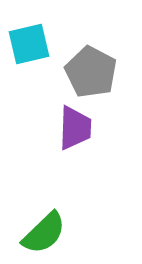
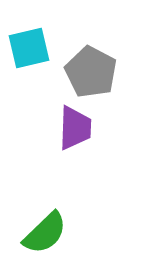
cyan square: moved 4 px down
green semicircle: moved 1 px right
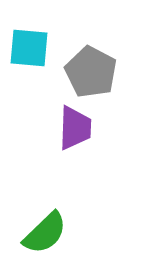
cyan square: rotated 18 degrees clockwise
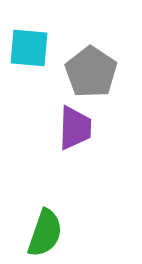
gray pentagon: rotated 6 degrees clockwise
green semicircle: rotated 27 degrees counterclockwise
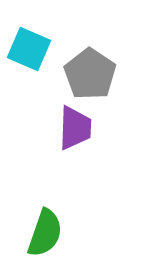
cyan square: moved 1 px down; rotated 18 degrees clockwise
gray pentagon: moved 1 px left, 2 px down
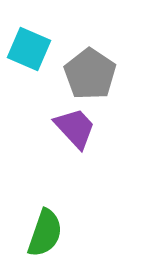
purple trapezoid: rotated 45 degrees counterclockwise
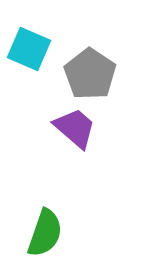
purple trapezoid: rotated 6 degrees counterclockwise
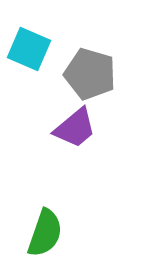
gray pentagon: rotated 18 degrees counterclockwise
purple trapezoid: rotated 99 degrees clockwise
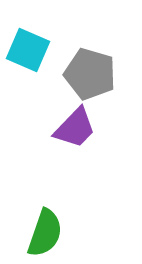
cyan square: moved 1 px left, 1 px down
purple trapezoid: rotated 6 degrees counterclockwise
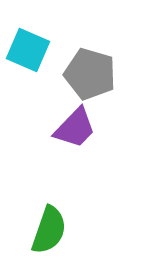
green semicircle: moved 4 px right, 3 px up
